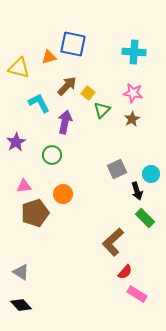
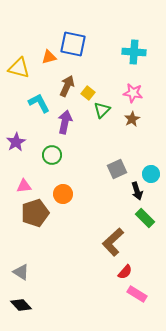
brown arrow: rotated 20 degrees counterclockwise
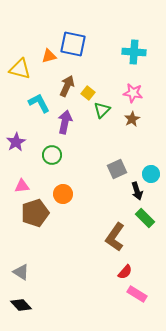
orange triangle: moved 1 px up
yellow triangle: moved 1 px right, 1 px down
pink triangle: moved 2 px left
brown L-shape: moved 2 px right, 5 px up; rotated 12 degrees counterclockwise
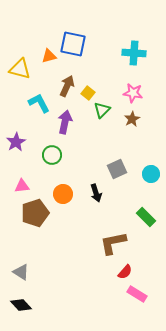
cyan cross: moved 1 px down
black arrow: moved 41 px left, 2 px down
green rectangle: moved 1 px right, 1 px up
brown L-shape: moved 2 px left, 6 px down; rotated 44 degrees clockwise
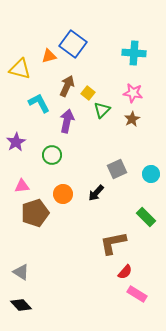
blue square: rotated 24 degrees clockwise
purple arrow: moved 2 px right, 1 px up
black arrow: rotated 60 degrees clockwise
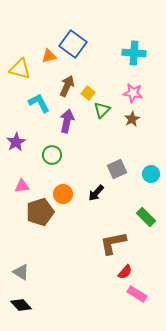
brown pentagon: moved 5 px right, 1 px up
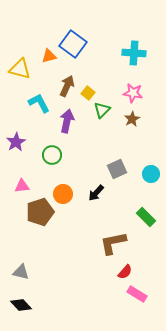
gray triangle: rotated 18 degrees counterclockwise
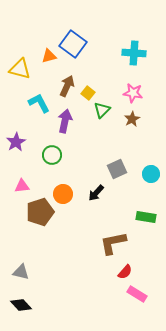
purple arrow: moved 2 px left
green rectangle: rotated 36 degrees counterclockwise
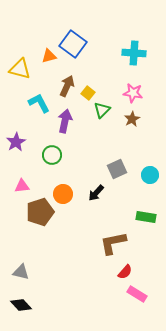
cyan circle: moved 1 px left, 1 px down
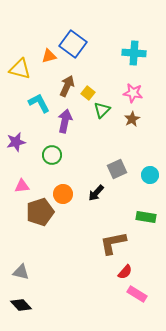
purple star: rotated 18 degrees clockwise
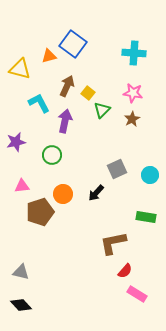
red semicircle: moved 1 px up
